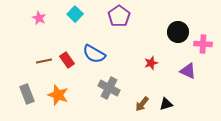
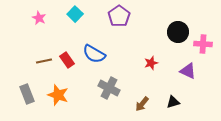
black triangle: moved 7 px right, 2 px up
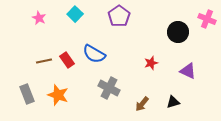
pink cross: moved 4 px right, 25 px up; rotated 18 degrees clockwise
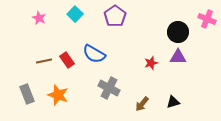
purple pentagon: moved 4 px left
purple triangle: moved 10 px left, 14 px up; rotated 24 degrees counterclockwise
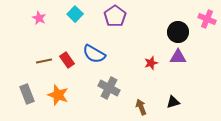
brown arrow: moved 1 px left, 3 px down; rotated 119 degrees clockwise
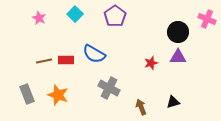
red rectangle: moved 1 px left; rotated 56 degrees counterclockwise
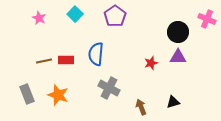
blue semicircle: moved 2 px right; rotated 65 degrees clockwise
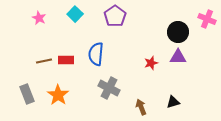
orange star: rotated 15 degrees clockwise
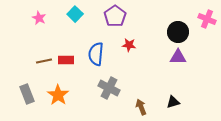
red star: moved 22 px left, 18 px up; rotated 24 degrees clockwise
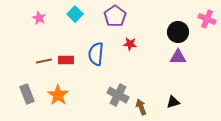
red star: moved 1 px right, 1 px up
gray cross: moved 9 px right, 7 px down
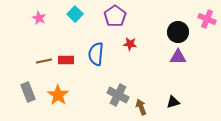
gray rectangle: moved 1 px right, 2 px up
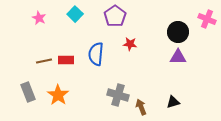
gray cross: rotated 10 degrees counterclockwise
